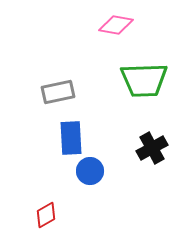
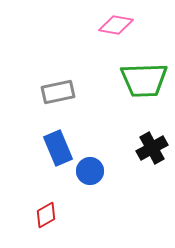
blue rectangle: moved 13 px left, 10 px down; rotated 20 degrees counterclockwise
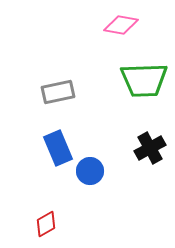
pink diamond: moved 5 px right
black cross: moved 2 px left
red diamond: moved 9 px down
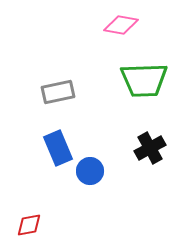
red diamond: moved 17 px left, 1 px down; rotated 20 degrees clockwise
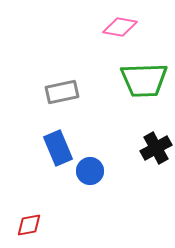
pink diamond: moved 1 px left, 2 px down
gray rectangle: moved 4 px right
black cross: moved 6 px right
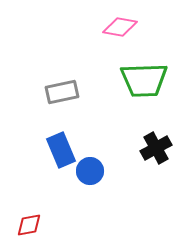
blue rectangle: moved 3 px right, 2 px down
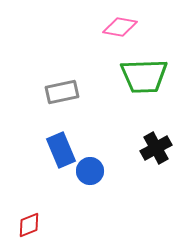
green trapezoid: moved 4 px up
red diamond: rotated 12 degrees counterclockwise
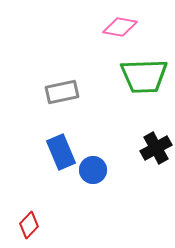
blue rectangle: moved 2 px down
blue circle: moved 3 px right, 1 px up
red diamond: rotated 24 degrees counterclockwise
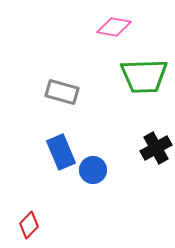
pink diamond: moved 6 px left
gray rectangle: rotated 28 degrees clockwise
